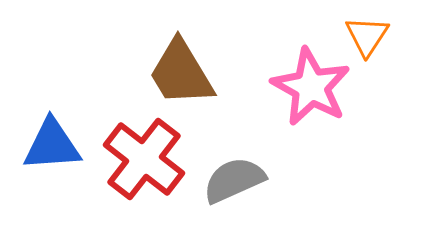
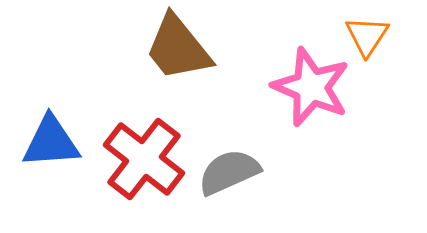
brown trapezoid: moved 3 px left, 25 px up; rotated 8 degrees counterclockwise
pink star: rotated 6 degrees counterclockwise
blue triangle: moved 1 px left, 3 px up
gray semicircle: moved 5 px left, 8 px up
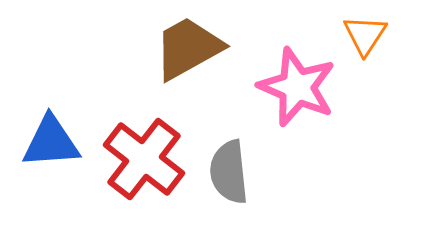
orange triangle: moved 2 px left, 1 px up
brown trapezoid: moved 10 px right; rotated 100 degrees clockwise
pink star: moved 14 px left
gray semicircle: rotated 72 degrees counterclockwise
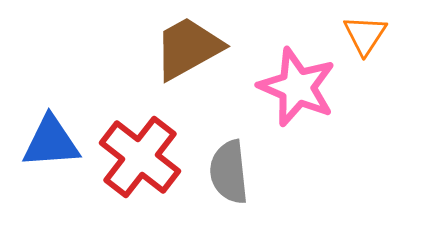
red cross: moved 4 px left, 2 px up
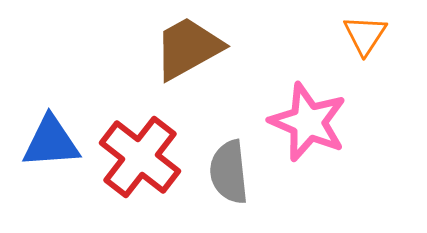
pink star: moved 11 px right, 35 px down
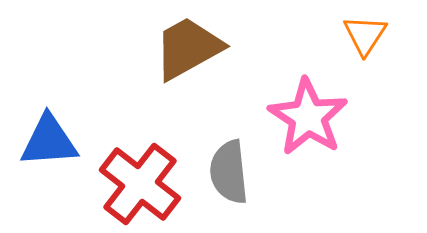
pink star: moved 5 px up; rotated 10 degrees clockwise
blue triangle: moved 2 px left, 1 px up
red cross: moved 27 px down
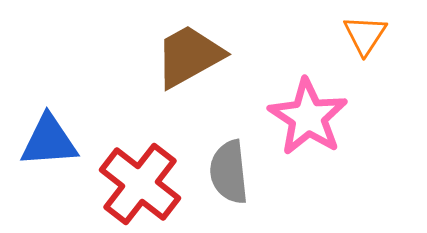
brown trapezoid: moved 1 px right, 8 px down
